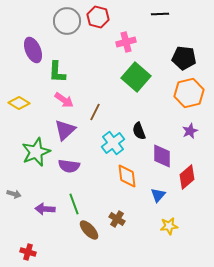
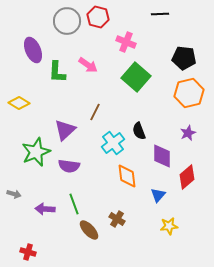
pink cross: rotated 36 degrees clockwise
pink arrow: moved 24 px right, 35 px up
purple star: moved 2 px left, 2 px down
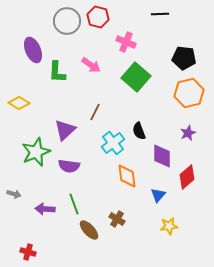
pink arrow: moved 3 px right
